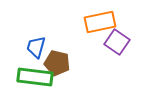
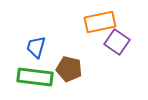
brown pentagon: moved 12 px right, 6 px down
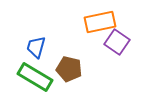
green rectangle: rotated 24 degrees clockwise
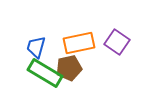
orange rectangle: moved 21 px left, 21 px down
brown pentagon: moved 1 px up; rotated 25 degrees counterclockwise
green rectangle: moved 10 px right, 4 px up
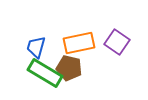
brown pentagon: rotated 25 degrees clockwise
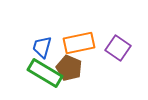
purple square: moved 1 px right, 6 px down
blue trapezoid: moved 6 px right
brown pentagon: rotated 10 degrees clockwise
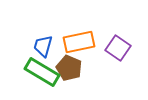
orange rectangle: moved 1 px up
blue trapezoid: moved 1 px right, 1 px up
green rectangle: moved 3 px left, 1 px up
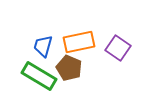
green rectangle: moved 3 px left, 4 px down
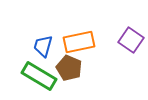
purple square: moved 13 px right, 8 px up
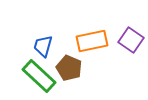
orange rectangle: moved 13 px right, 1 px up
green rectangle: rotated 12 degrees clockwise
